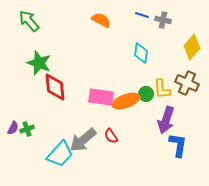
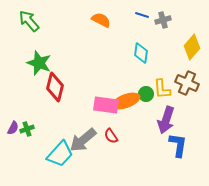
gray cross: rotated 28 degrees counterclockwise
red diamond: rotated 20 degrees clockwise
pink rectangle: moved 5 px right, 8 px down
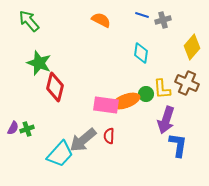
red semicircle: moved 2 px left; rotated 35 degrees clockwise
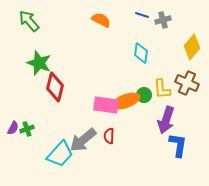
green circle: moved 2 px left, 1 px down
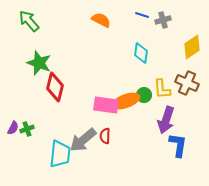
yellow diamond: rotated 15 degrees clockwise
red semicircle: moved 4 px left
cyan trapezoid: rotated 36 degrees counterclockwise
